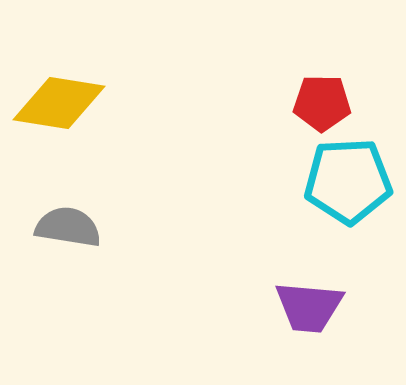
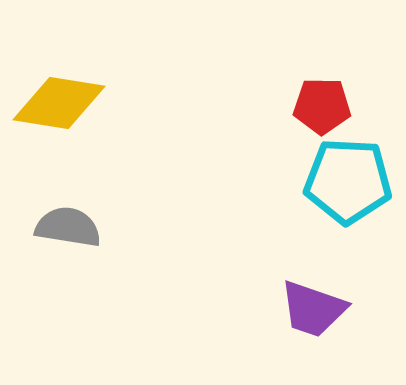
red pentagon: moved 3 px down
cyan pentagon: rotated 6 degrees clockwise
purple trapezoid: moved 4 px right, 2 px down; rotated 14 degrees clockwise
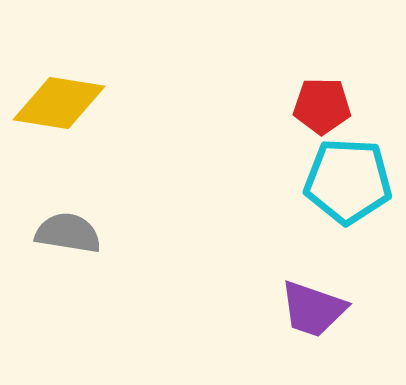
gray semicircle: moved 6 px down
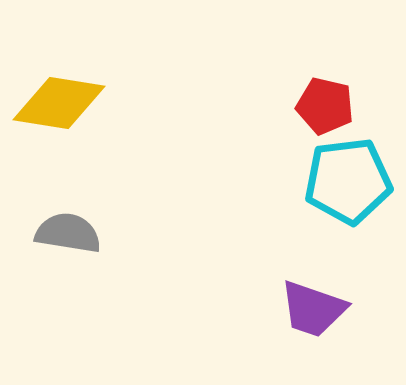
red pentagon: moved 3 px right; rotated 12 degrees clockwise
cyan pentagon: rotated 10 degrees counterclockwise
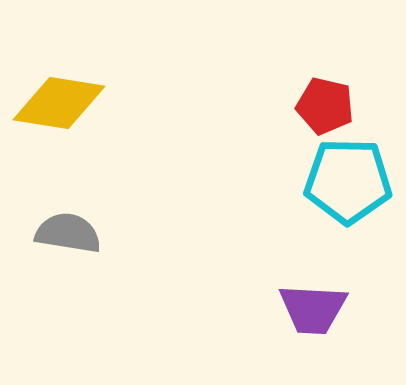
cyan pentagon: rotated 8 degrees clockwise
purple trapezoid: rotated 16 degrees counterclockwise
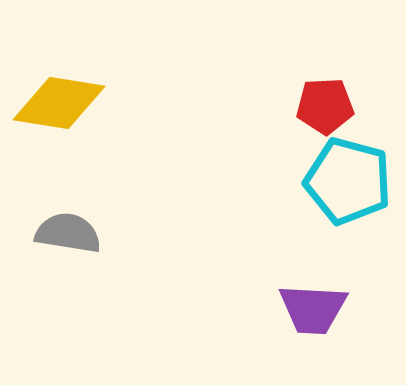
red pentagon: rotated 16 degrees counterclockwise
cyan pentagon: rotated 14 degrees clockwise
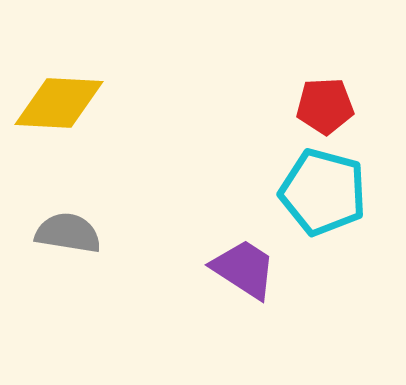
yellow diamond: rotated 6 degrees counterclockwise
cyan pentagon: moved 25 px left, 11 px down
purple trapezoid: moved 69 px left, 40 px up; rotated 150 degrees counterclockwise
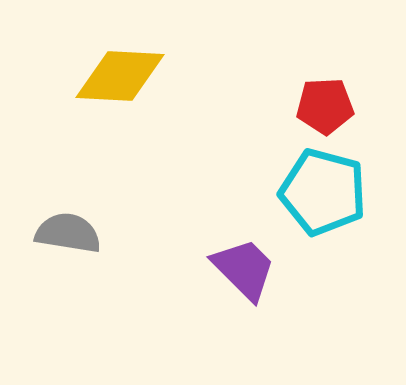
yellow diamond: moved 61 px right, 27 px up
purple trapezoid: rotated 12 degrees clockwise
